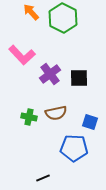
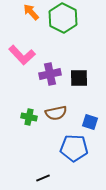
purple cross: rotated 25 degrees clockwise
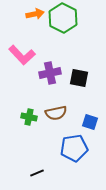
orange arrow: moved 4 px right, 2 px down; rotated 120 degrees clockwise
purple cross: moved 1 px up
black square: rotated 12 degrees clockwise
blue pentagon: rotated 12 degrees counterclockwise
black line: moved 6 px left, 5 px up
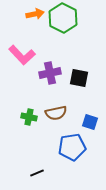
blue pentagon: moved 2 px left, 1 px up
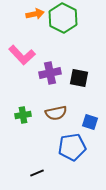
green cross: moved 6 px left, 2 px up; rotated 21 degrees counterclockwise
